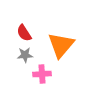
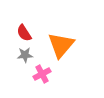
pink cross: rotated 24 degrees counterclockwise
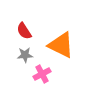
red semicircle: moved 2 px up
orange triangle: rotated 44 degrees counterclockwise
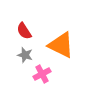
gray star: rotated 21 degrees clockwise
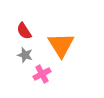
orange triangle: rotated 32 degrees clockwise
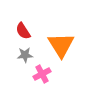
red semicircle: moved 1 px left
gray star: rotated 21 degrees counterclockwise
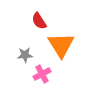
red semicircle: moved 16 px right, 10 px up
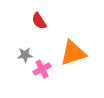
orange triangle: moved 12 px right, 8 px down; rotated 44 degrees clockwise
pink cross: moved 5 px up
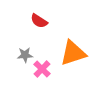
red semicircle: rotated 24 degrees counterclockwise
pink cross: rotated 18 degrees counterclockwise
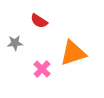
gray star: moved 10 px left, 12 px up
